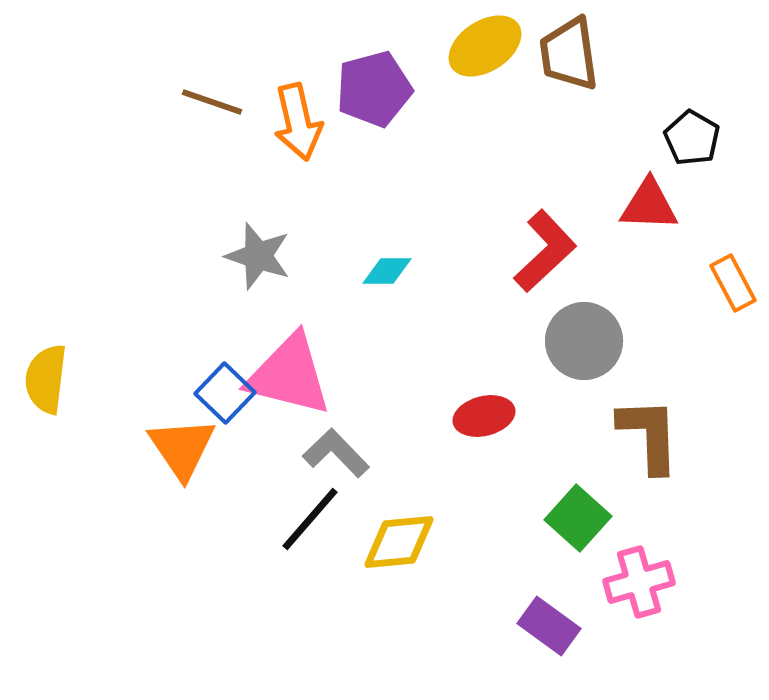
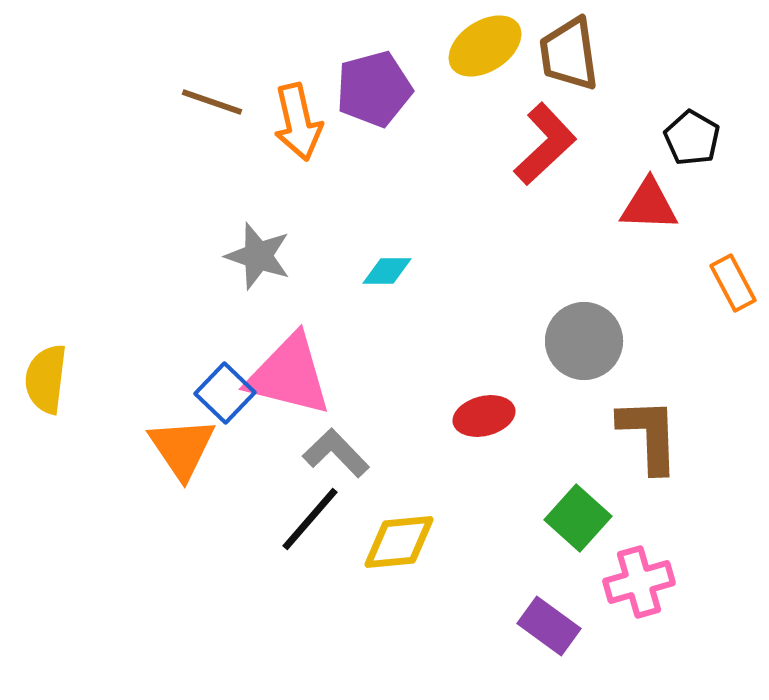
red L-shape: moved 107 px up
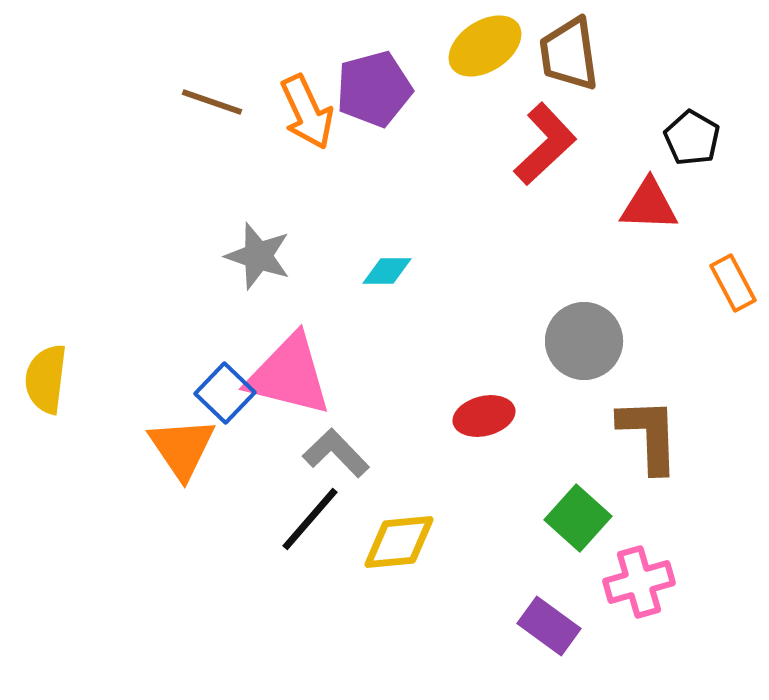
orange arrow: moved 9 px right, 10 px up; rotated 12 degrees counterclockwise
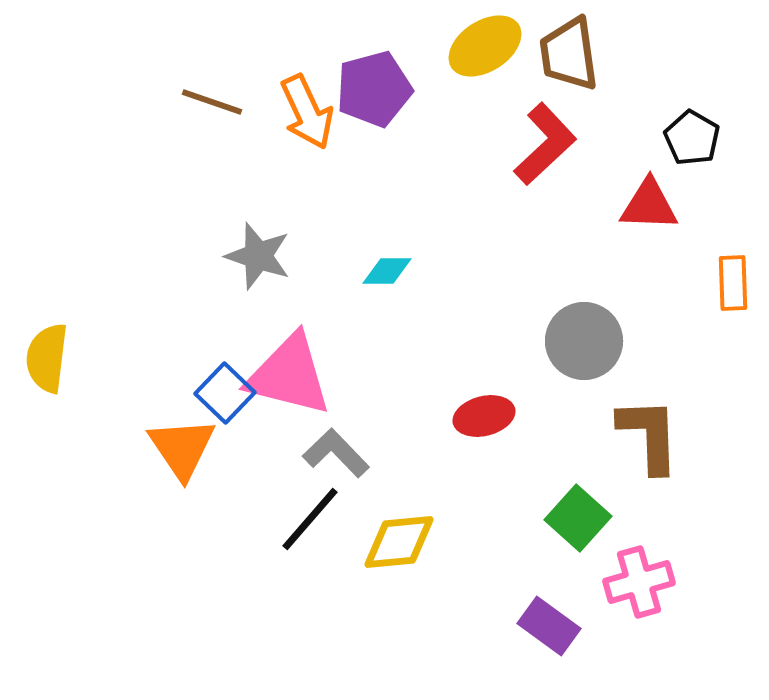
orange rectangle: rotated 26 degrees clockwise
yellow semicircle: moved 1 px right, 21 px up
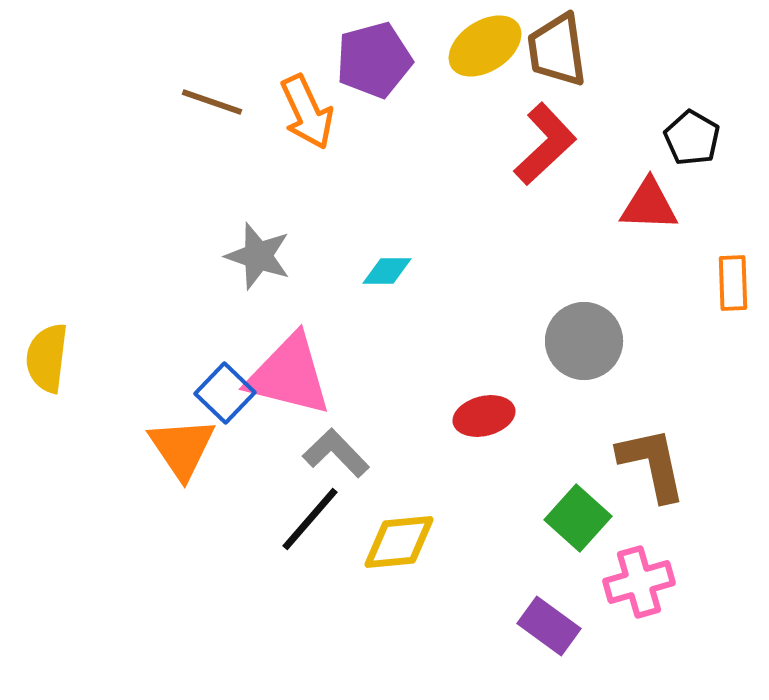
brown trapezoid: moved 12 px left, 4 px up
purple pentagon: moved 29 px up
brown L-shape: moved 3 px right, 29 px down; rotated 10 degrees counterclockwise
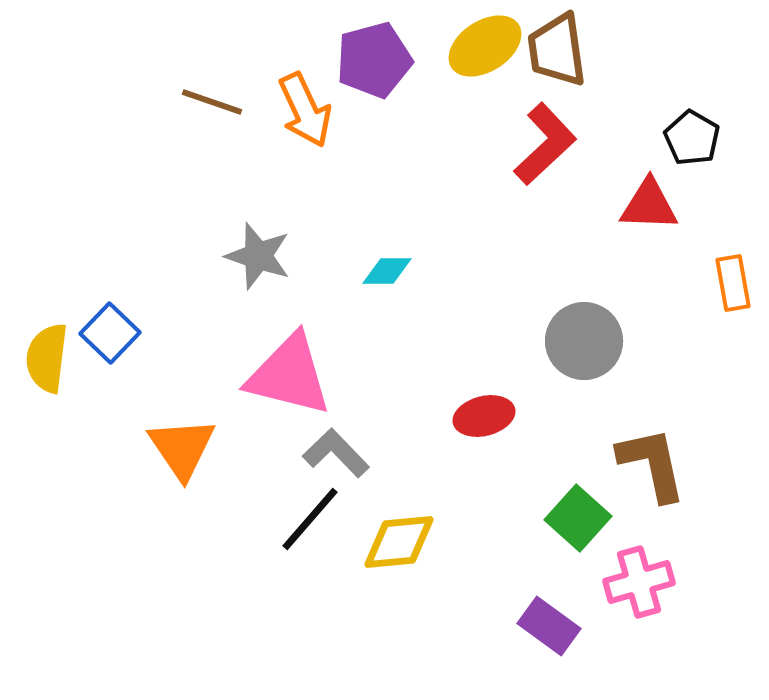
orange arrow: moved 2 px left, 2 px up
orange rectangle: rotated 8 degrees counterclockwise
blue square: moved 115 px left, 60 px up
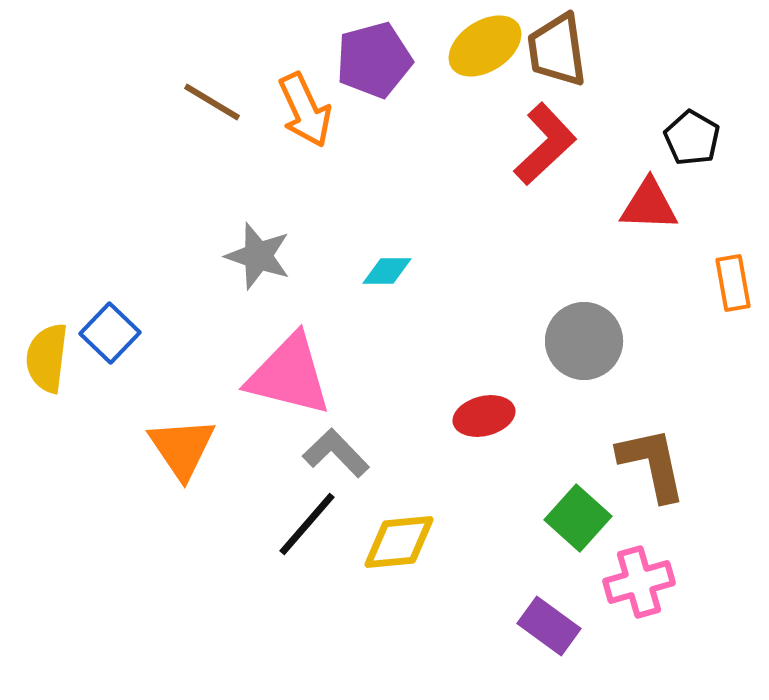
brown line: rotated 12 degrees clockwise
black line: moved 3 px left, 5 px down
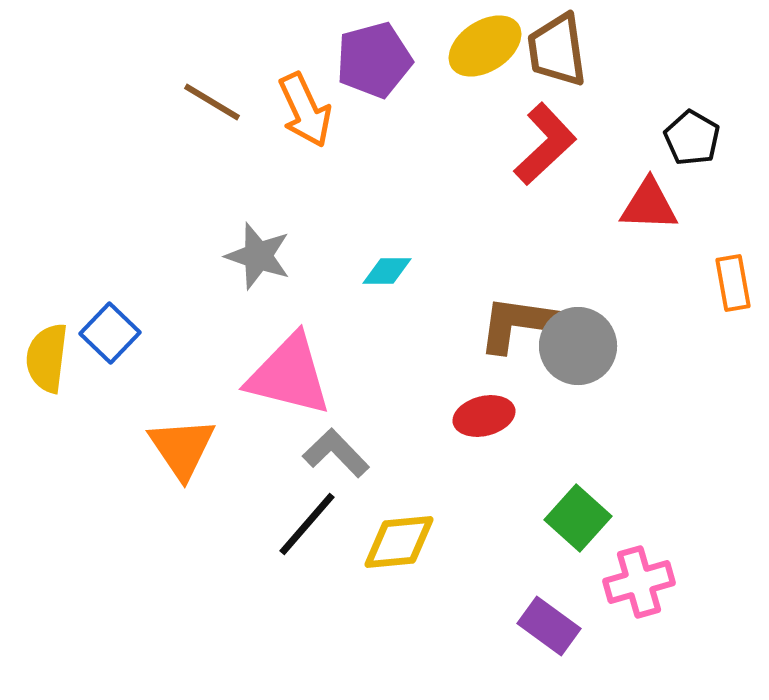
gray circle: moved 6 px left, 5 px down
brown L-shape: moved 134 px left, 140 px up; rotated 70 degrees counterclockwise
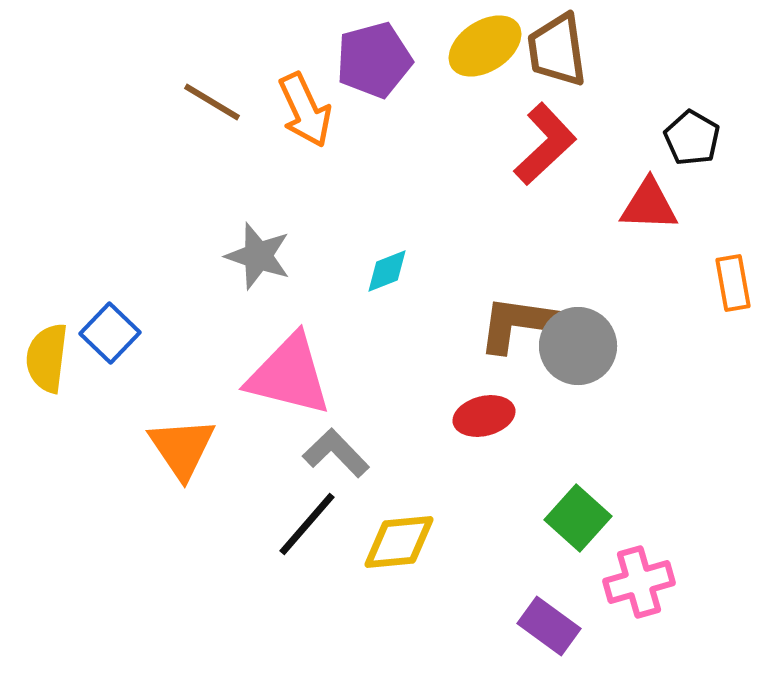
cyan diamond: rotated 21 degrees counterclockwise
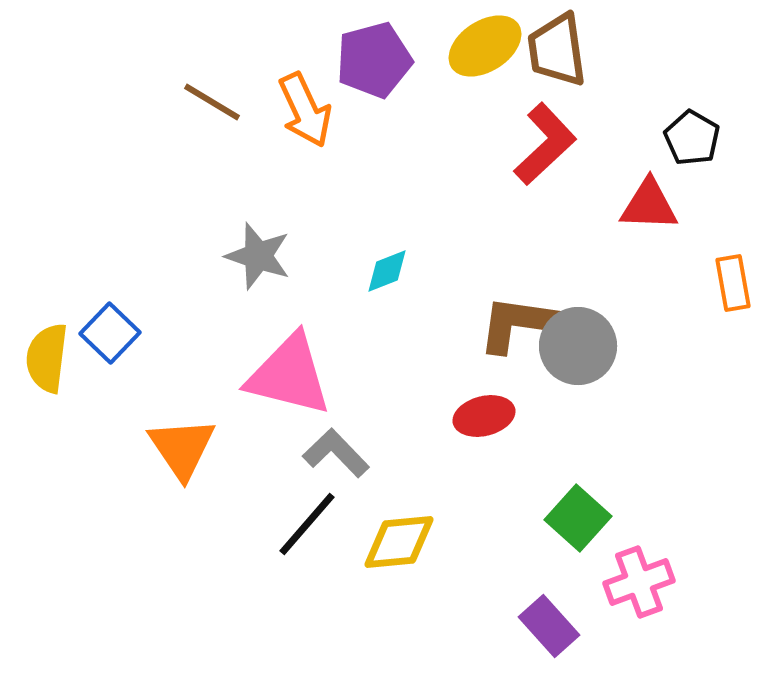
pink cross: rotated 4 degrees counterclockwise
purple rectangle: rotated 12 degrees clockwise
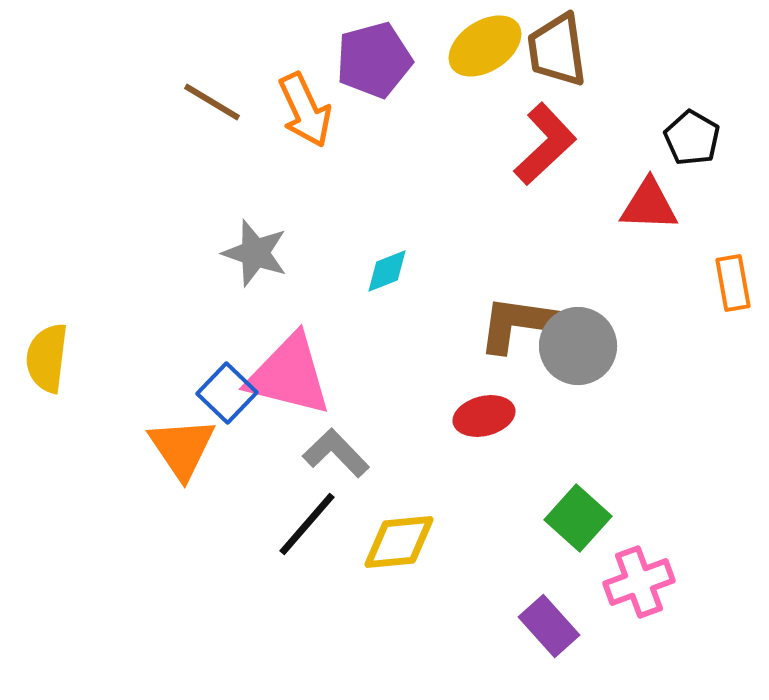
gray star: moved 3 px left, 3 px up
blue square: moved 117 px right, 60 px down
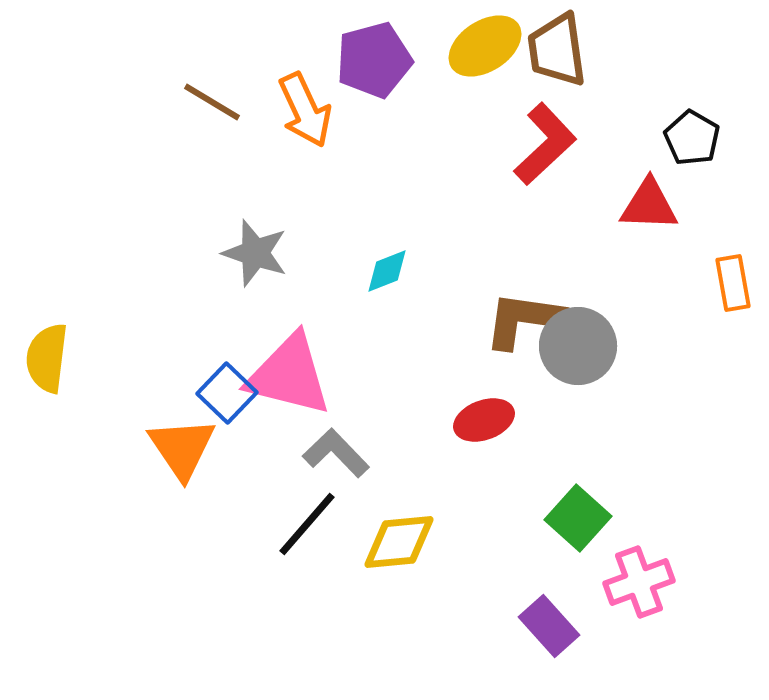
brown L-shape: moved 6 px right, 4 px up
red ellipse: moved 4 px down; rotated 6 degrees counterclockwise
